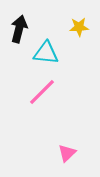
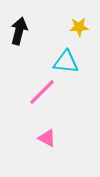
black arrow: moved 2 px down
cyan triangle: moved 20 px right, 9 px down
pink triangle: moved 20 px left, 15 px up; rotated 48 degrees counterclockwise
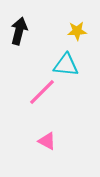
yellow star: moved 2 px left, 4 px down
cyan triangle: moved 3 px down
pink triangle: moved 3 px down
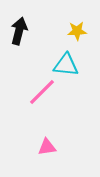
pink triangle: moved 6 px down; rotated 36 degrees counterclockwise
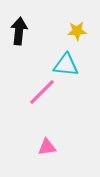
black arrow: rotated 8 degrees counterclockwise
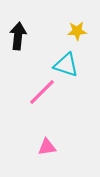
black arrow: moved 1 px left, 5 px down
cyan triangle: rotated 12 degrees clockwise
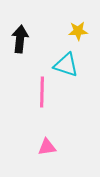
yellow star: moved 1 px right
black arrow: moved 2 px right, 3 px down
pink line: rotated 44 degrees counterclockwise
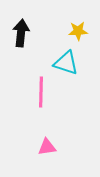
black arrow: moved 1 px right, 6 px up
cyan triangle: moved 2 px up
pink line: moved 1 px left
